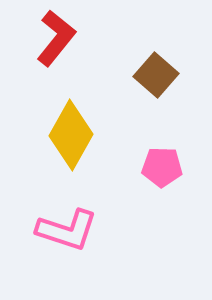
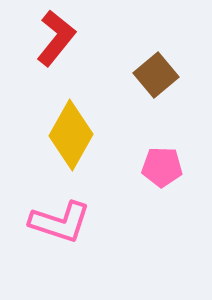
brown square: rotated 9 degrees clockwise
pink L-shape: moved 7 px left, 8 px up
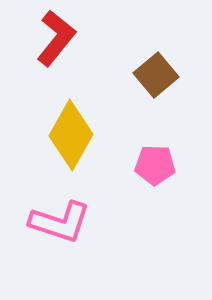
pink pentagon: moved 7 px left, 2 px up
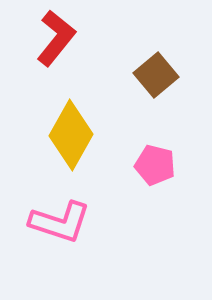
pink pentagon: rotated 12 degrees clockwise
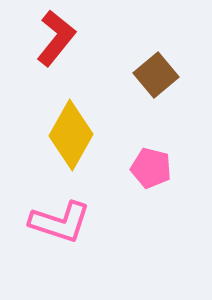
pink pentagon: moved 4 px left, 3 px down
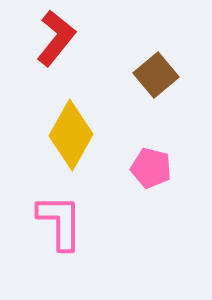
pink L-shape: rotated 108 degrees counterclockwise
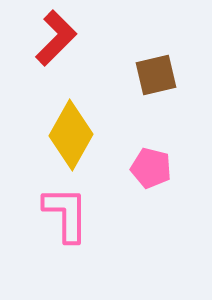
red L-shape: rotated 6 degrees clockwise
brown square: rotated 27 degrees clockwise
pink L-shape: moved 6 px right, 8 px up
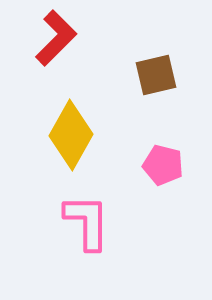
pink pentagon: moved 12 px right, 3 px up
pink L-shape: moved 21 px right, 8 px down
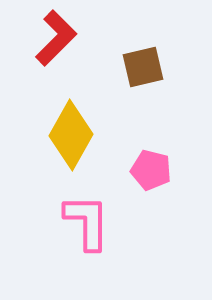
brown square: moved 13 px left, 8 px up
pink pentagon: moved 12 px left, 5 px down
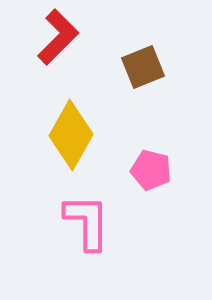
red L-shape: moved 2 px right, 1 px up
brown square: rotated 9 degrees counterclockwise
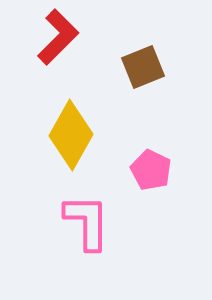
pink pentagon: rotated 12 degrees clockwise
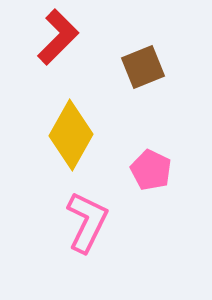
pink L-shape: rotated 26 degrees clockwise
